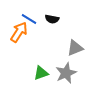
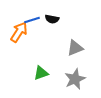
blue line: moved 3 px right, 1 px down; rotated 49 degrees counterclockwise
gray star: moved 9 px right, 6 px down
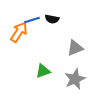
green triangle: moved 2 px right, 2 px up
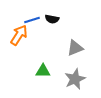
orange arrow: moved 3 px down
green triangle: rotated 21 degrees clockwise
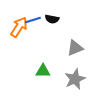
blue line: moved 1 px right
orange arrow: moved 8 px up
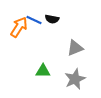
blue line: moved 1 px right; rotated 42 degrees clockwise
